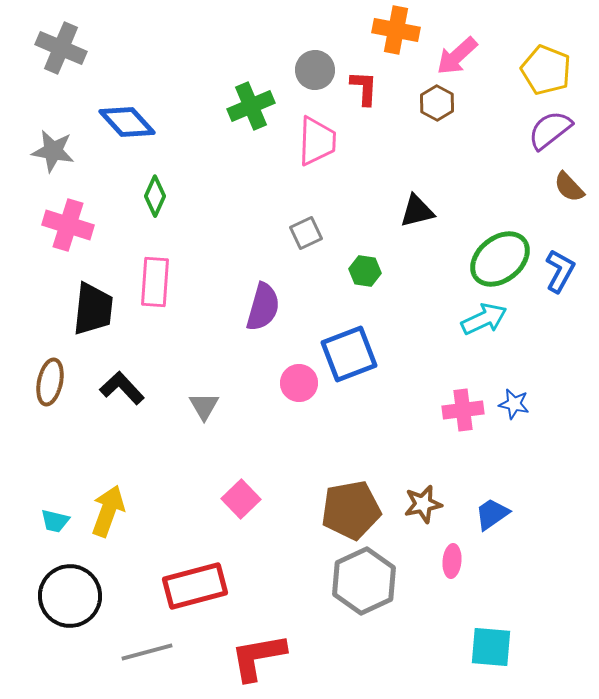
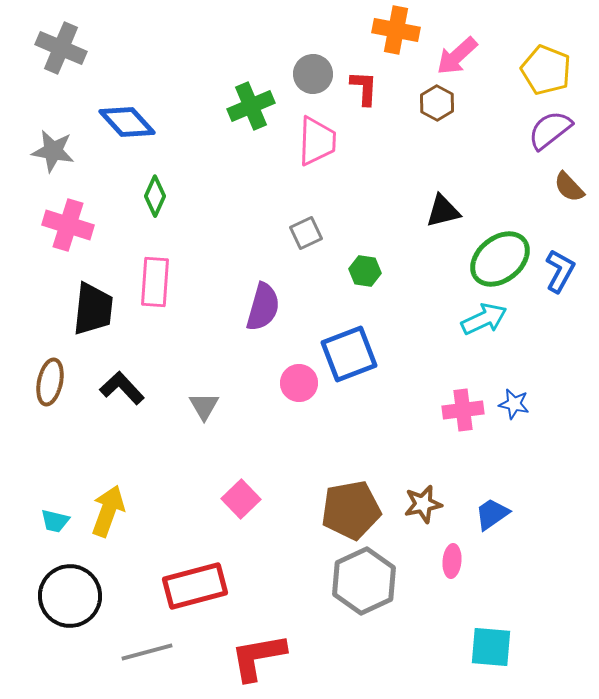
gray circle at (315, 70): moved 2 px left, 4 px down
black triangle at (417, 211): moved 26 px right
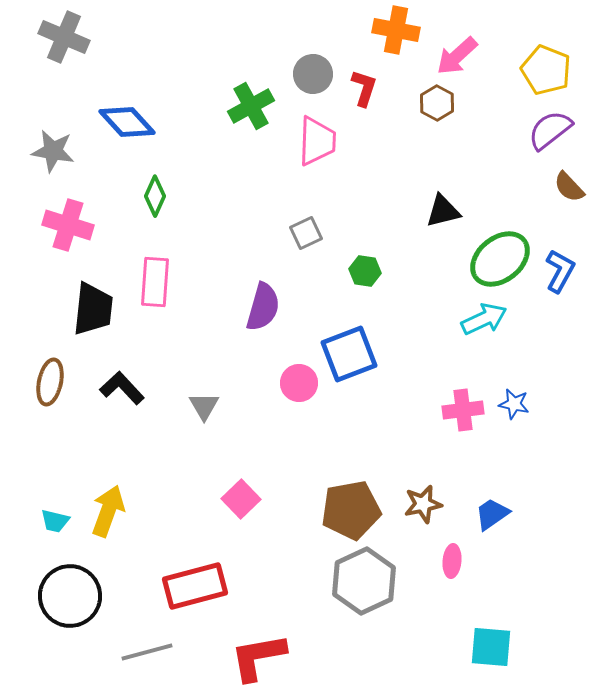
gray cross at (61, 48): moved 3 px right, 11 px up
red L-shape at (364, 88): rotated 15 degrees clockwise
green cross at (251, 106): rotated 6 degrees counterclockwise
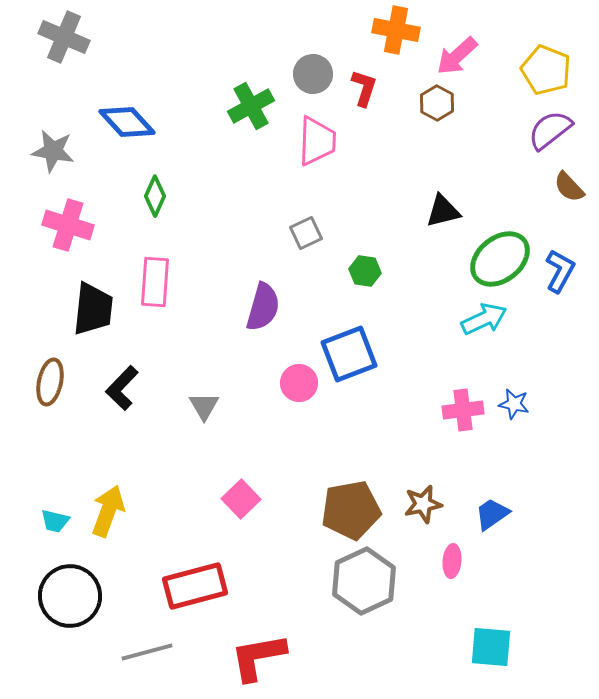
black L-shape at (122, 388): rotated 93 degrees counterclockwise
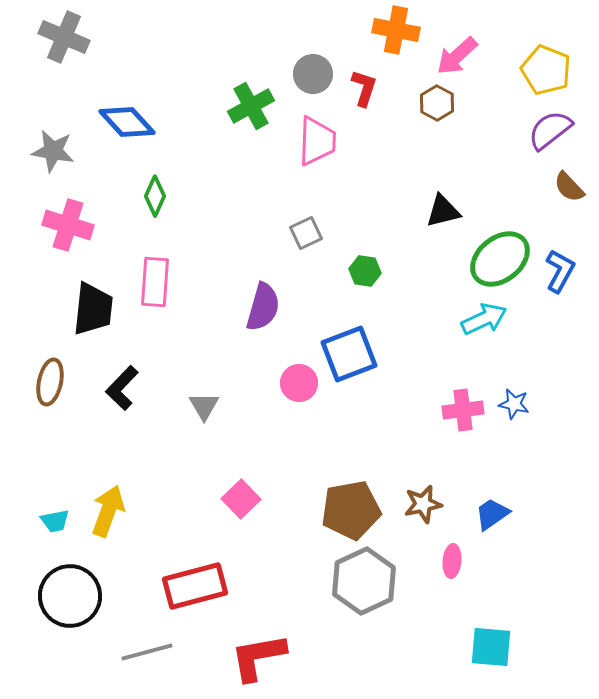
cyan trapezoid at (55, 521): rotated 24 degrees counterclockwise
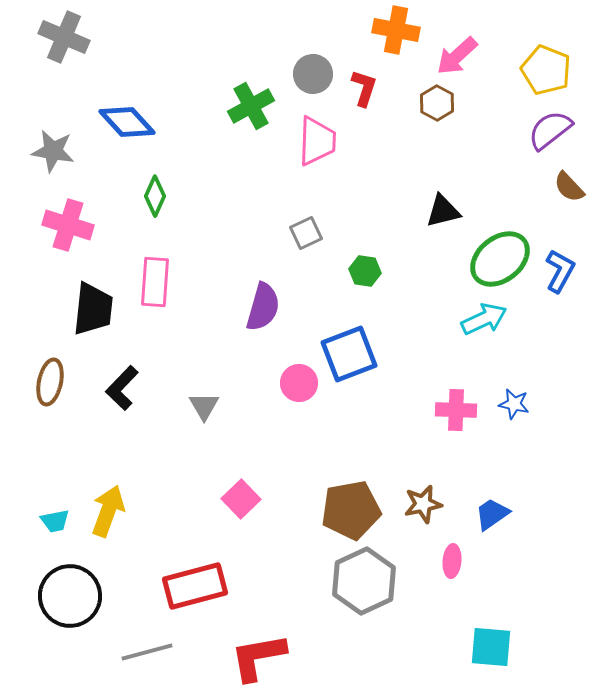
pink cross at (463, 410): moved 7 px left; rotated 9 degrees clockwise
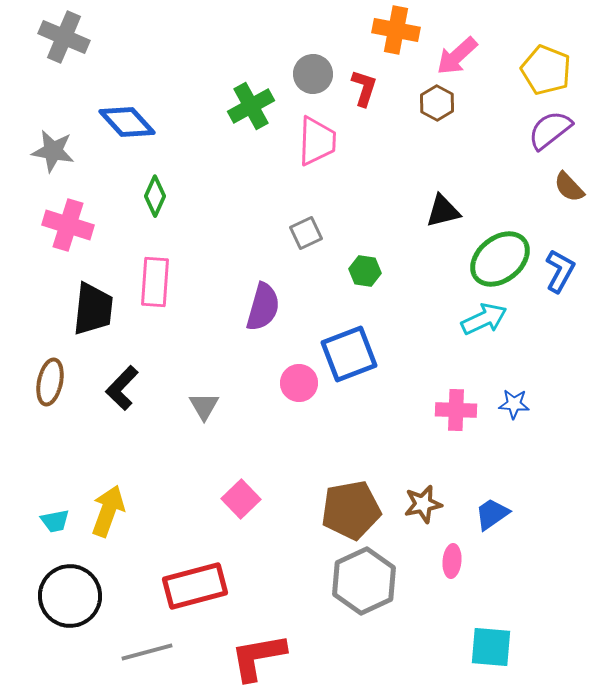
blue star at (514, 404): rotated 8 degrees counterclockwise
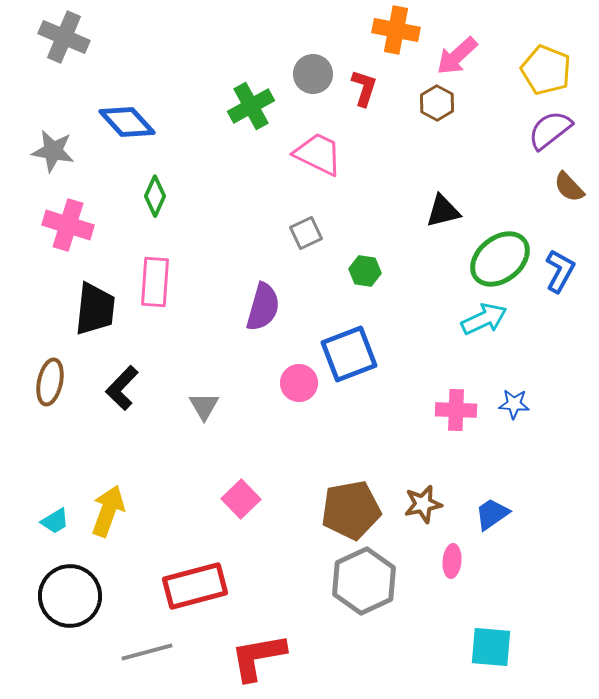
pink trapezoid at (317, 141): moved 1 px right, 13 px down; rotated 66 degrees counterclockwise
black trapezoid at (93, 309): moved 2 px right
cyan trapezoid at (55, 521): rotated 20 degrees counterclockwise
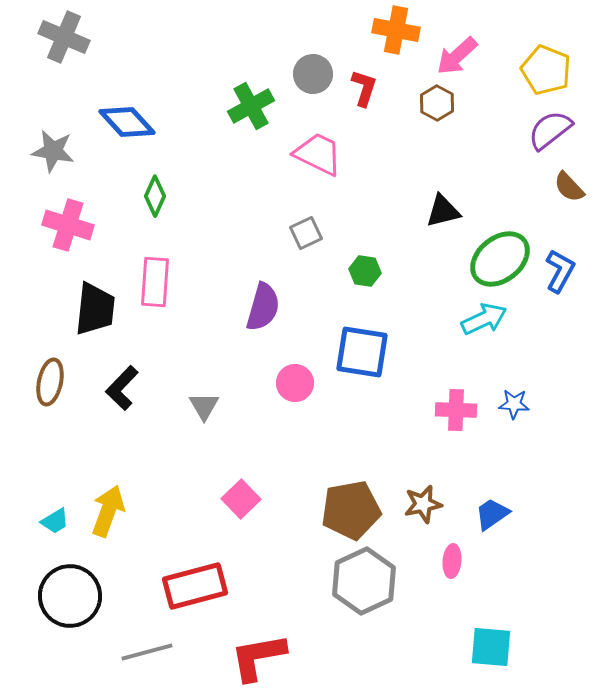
blue square at (349, 354): moved 13 px right, 2 px up; rotated 30 degrees clockwise
pink circle at (299, 383): moved 4 px left
